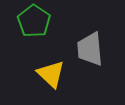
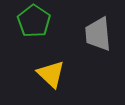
gray trapezoid: moved 8 px right, 15 px up
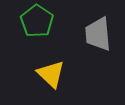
green pentagon: moved 3 px right
